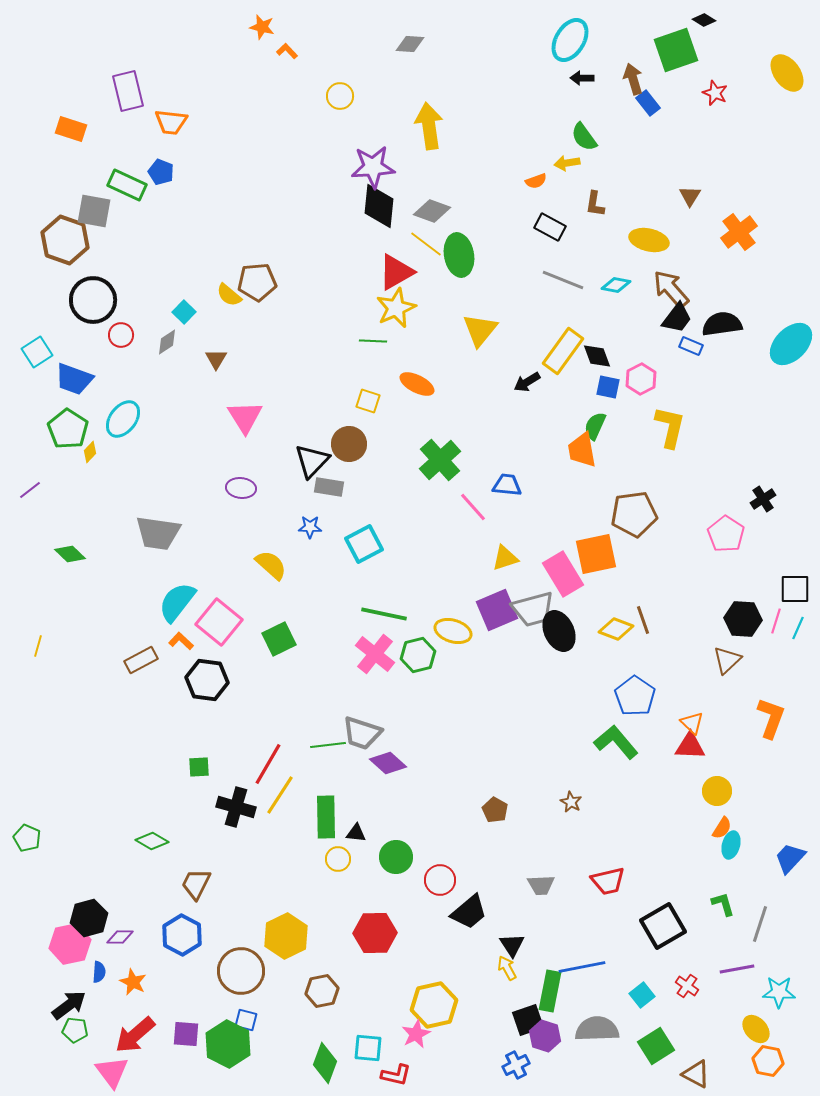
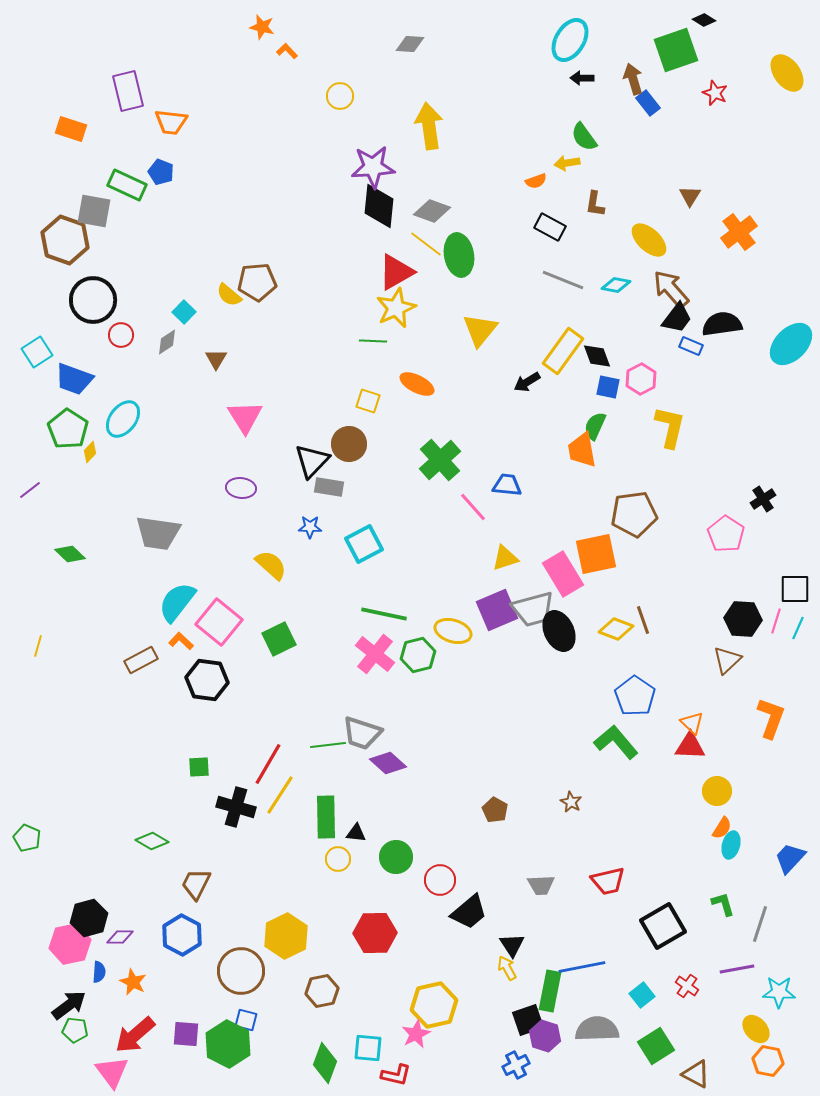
yellow ellipse at (649, 240): rotated 30 degrees clockwise
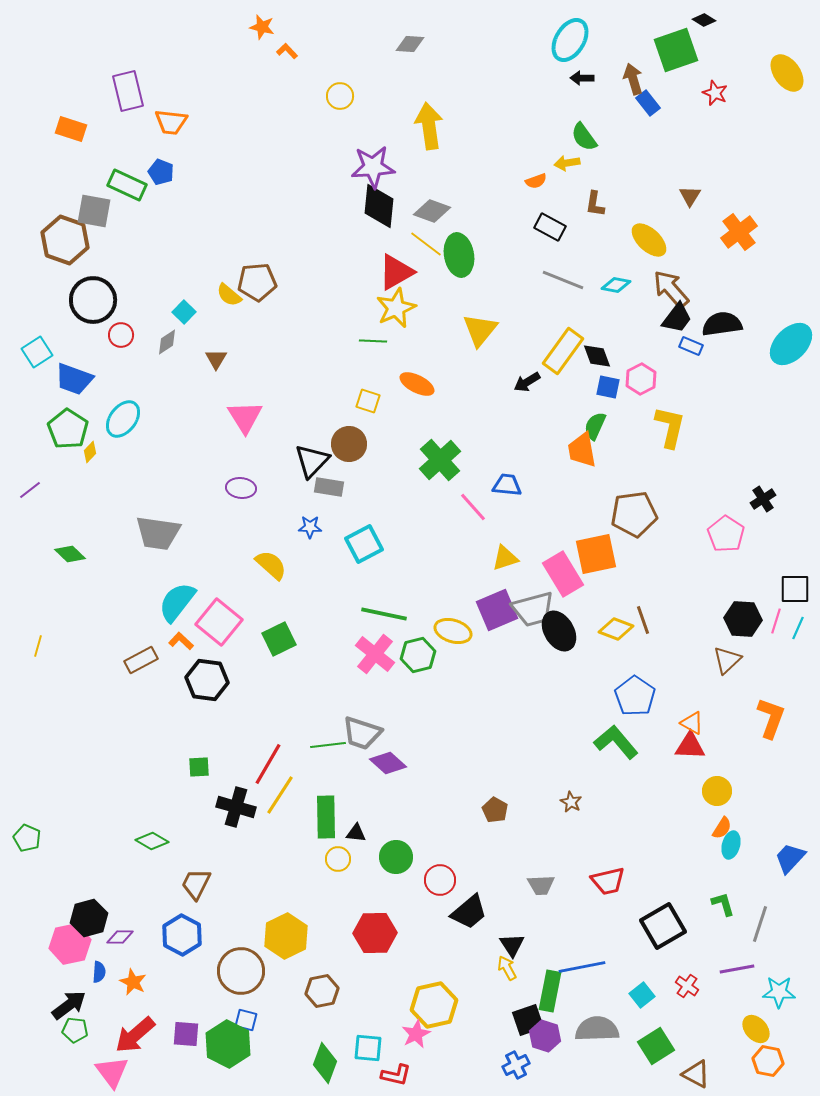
black ellipse at (559, 631): rotated 6 degrees counterclockwise
orange triangle at (692, 723): rotated 15 degrees counterclockwise
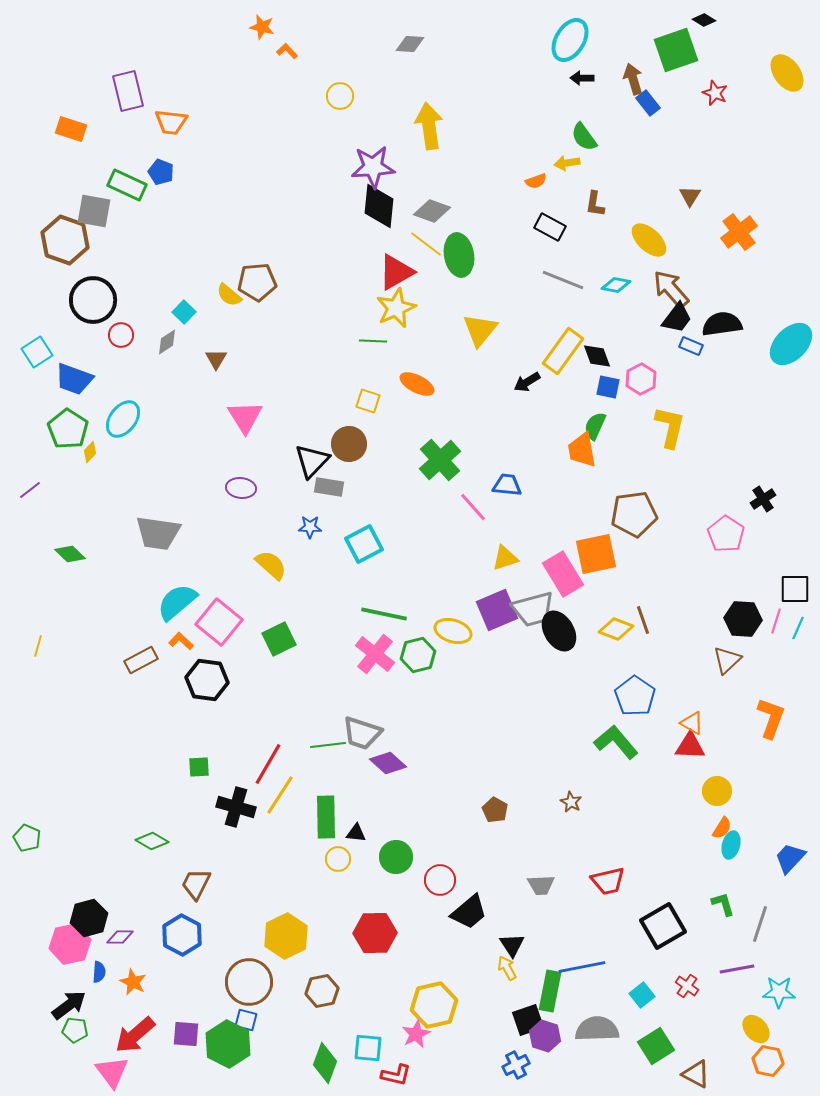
cyan semicircle at (177, 602): rotated 12 degrees clockwise
brown circle at (241, 971): moved 8 px right, 11 px down
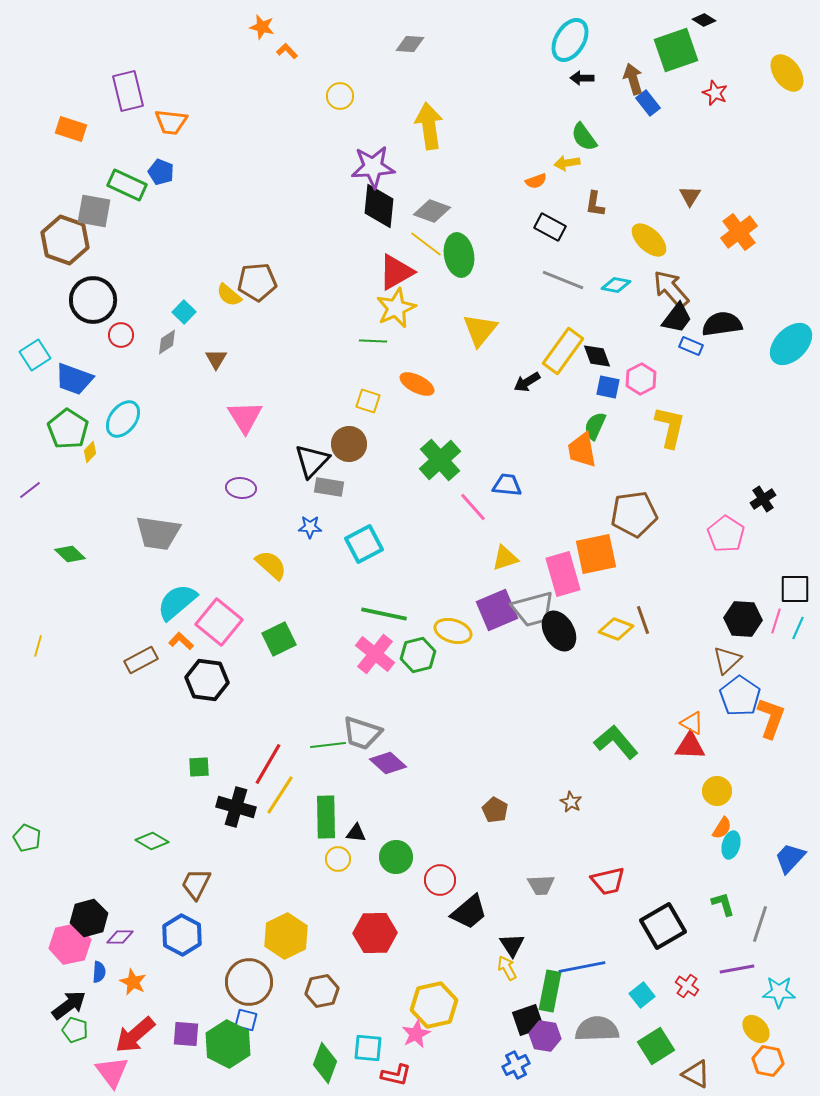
cyan square at (37, 352): moved 2 px left, 3 px down
pink rectangle at (563, 574): rotated 15 degrees clockwise
blue pentagon at (635, 696): moved 105 px right
green pentagon at (75, 1030): rotated 10 degrees clockwise
purple hexagon at (545, 1036): rotated 8 degrees counterclockwise
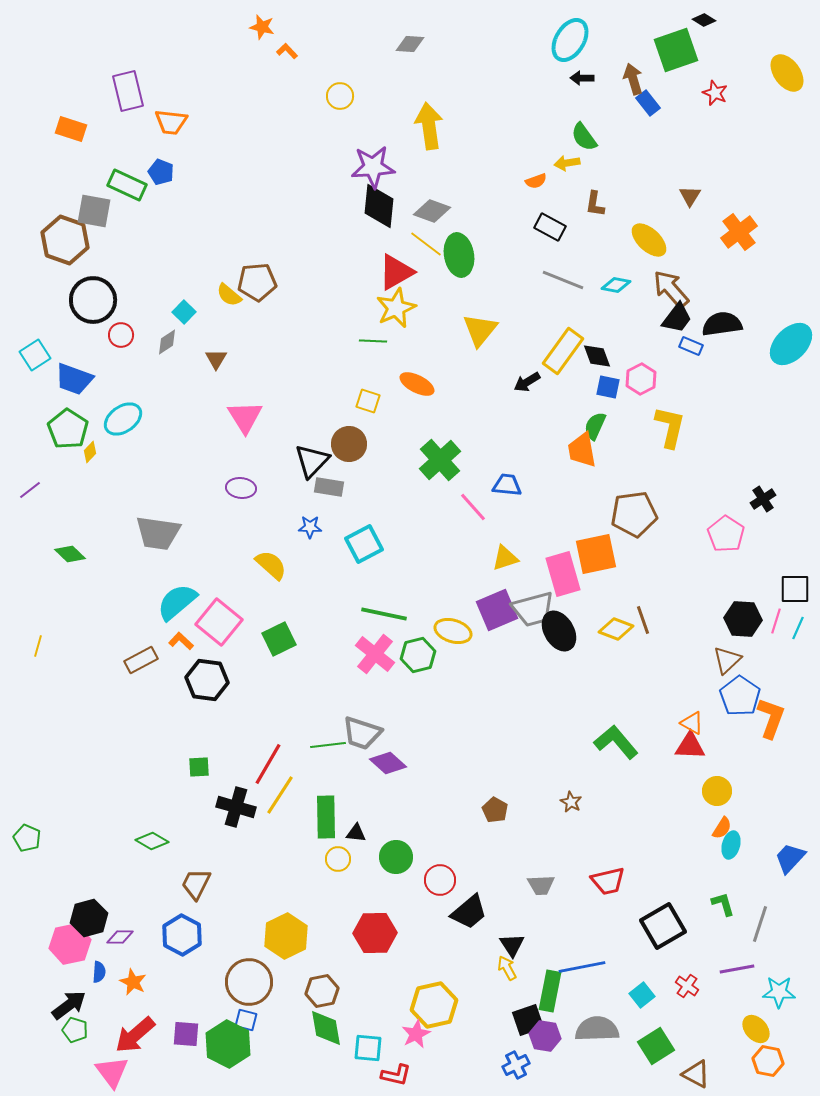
cyan ellipse at (123, 419): rotated 18 degrees clockwise
green diamond at (325, 1063): moved 1 px right, 35 px up; rotated 30 degrees counterclockwise
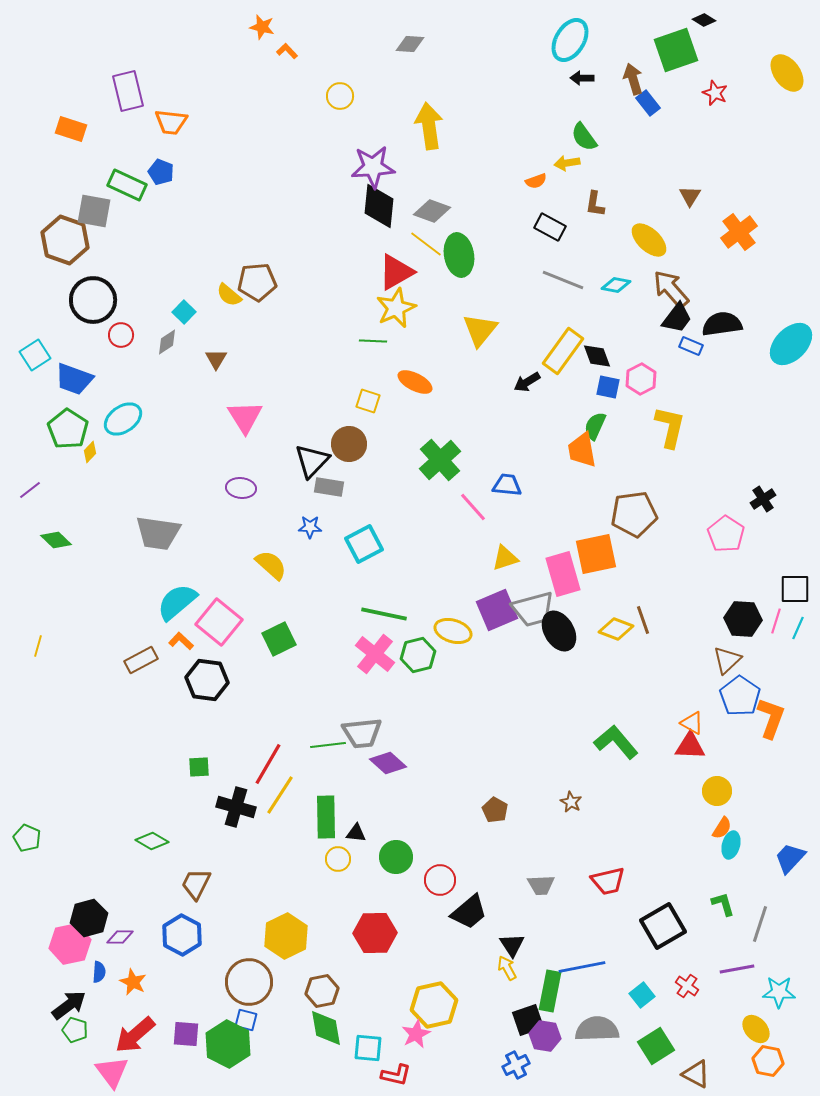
orange ellipse at (417, 384): moved 2 px left, 2 px up
green diamond at (70, 554): moved 14 px left, 14 px up
gray trapezoid at (362, 733): rotated 24 degrees counterclockwise
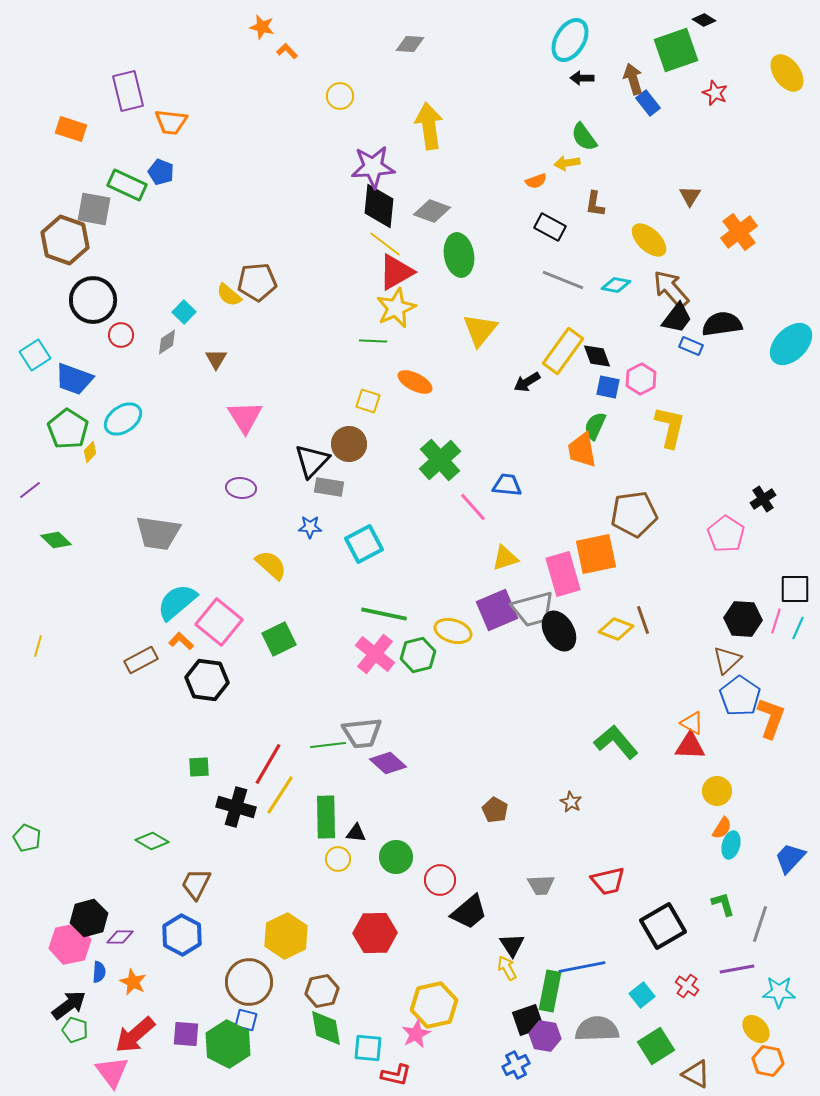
gray square at (94, 211): moved 2 px up
yellow line at (426, 244): moved 41 px left
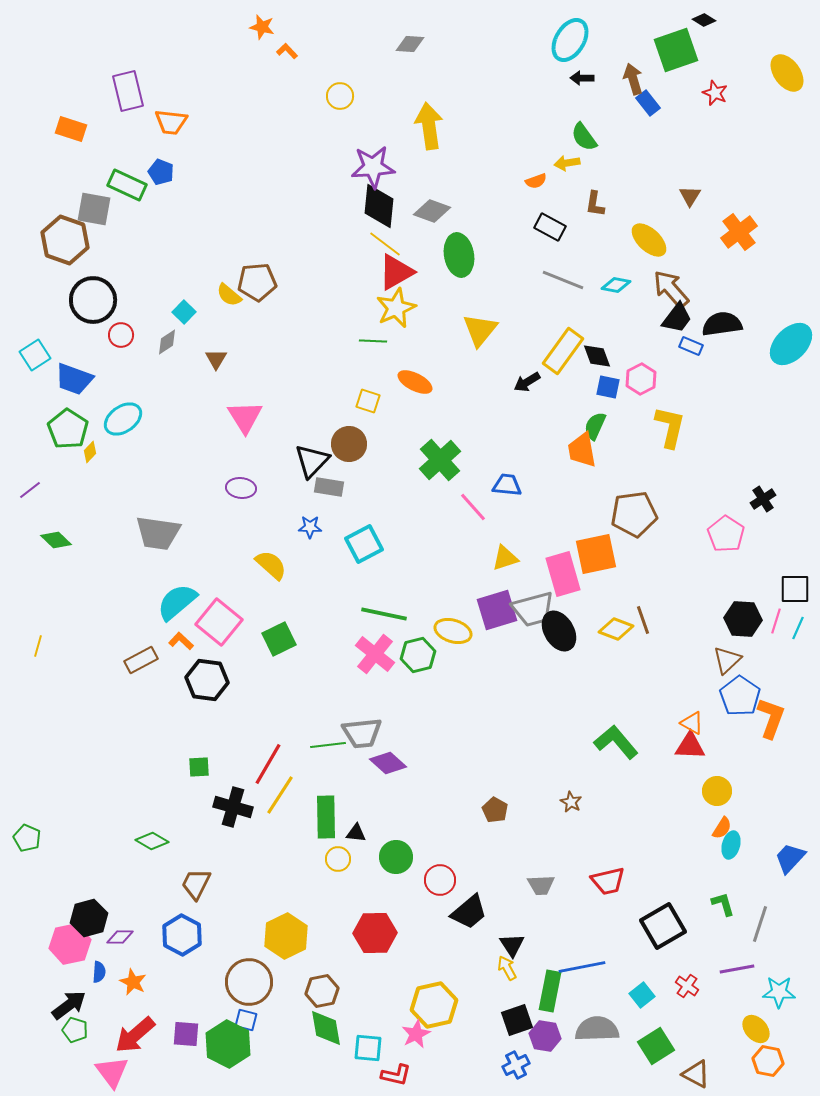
purple square at (497, 610): rotated 6 degrees clockwise
black cross at (236, 807): moved 3 px left
black square at (528, 1020): moved 11 px left
